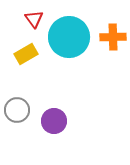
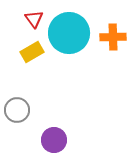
cyan circle: moved 4 px up
yellow rectangle: moved 6 px right, 2 px up
purple circle: moved 19 px down
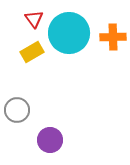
purple circle: moved 4 px left
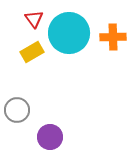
purple circle: moved 3 px up
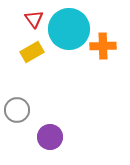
cyan circle: moved 4 px up
orange cross: moved 10 px left, 9 px down
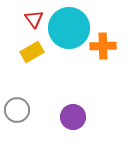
cyan circle: moved 1 px up
purple circle: moved 23 px right, 20 px up
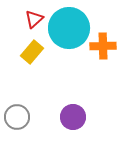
red triangle: rotated 24 degrees clockwise
yellow rectangle: rotated 20 degrees counterclockwise
gray circle: moved 7 px down
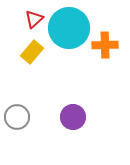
orange cross: moved 2 px right, 1 px up
